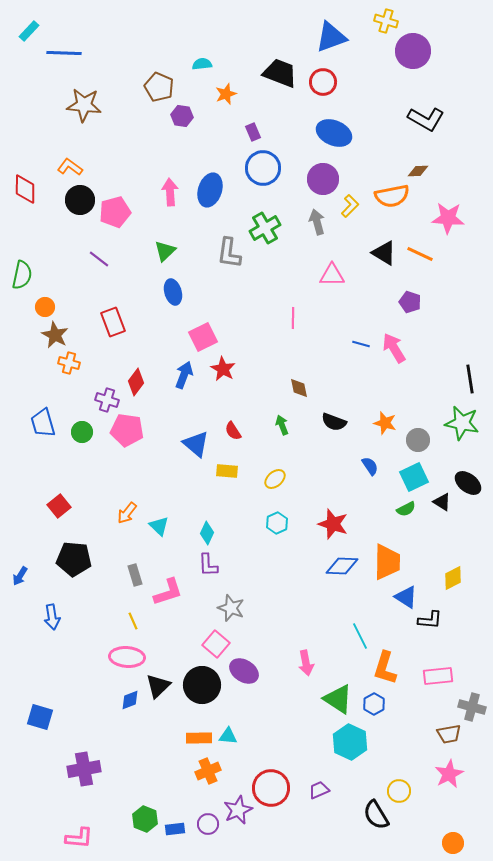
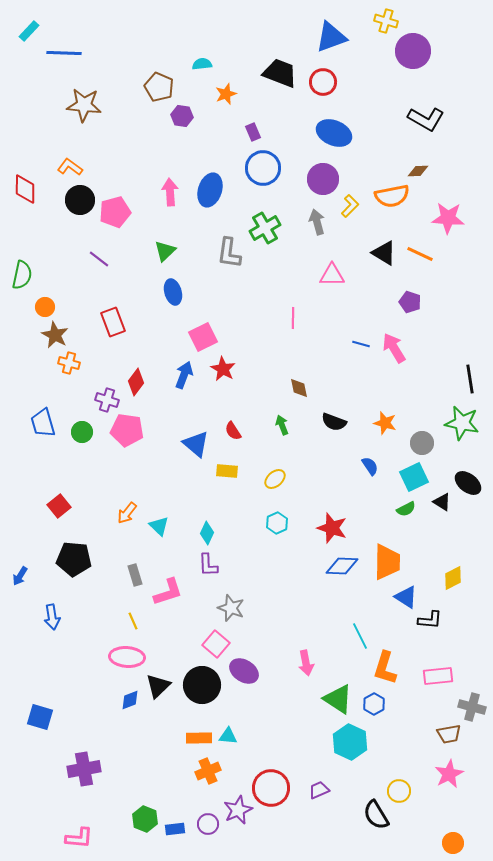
gray circle at (418, 440): moved 4 px right, 3 px down
red star at (333, 524): moved 1 px left, 4 px down
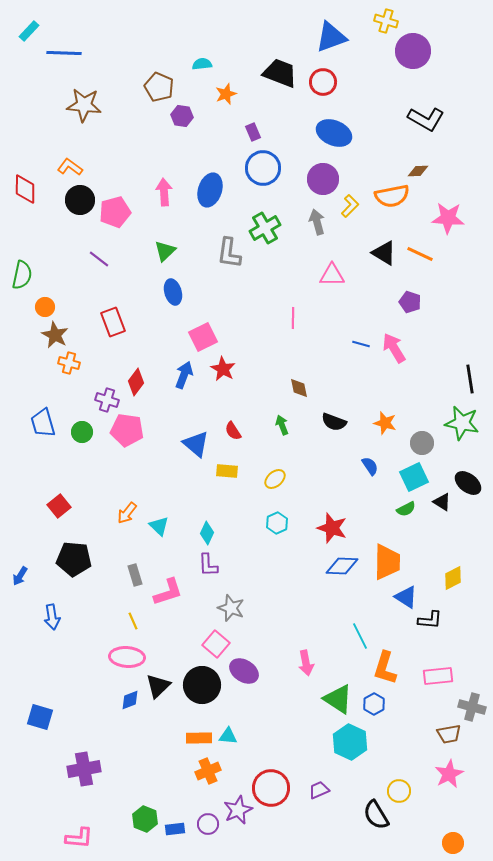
pink arrow at (170, 192): moved 6 px left
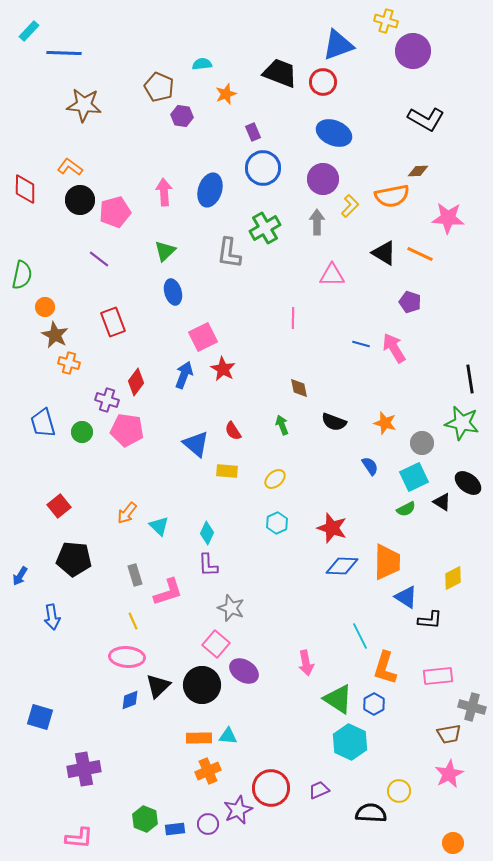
blue triangle at (331, 37): moved 7 px right, 8 px down
gray arrow at (317, 222): rotated 15 degrees clockwise
black semicircle at (376, 815): moved 5 px left, 2 px up; rotated 124 degrees clockwise
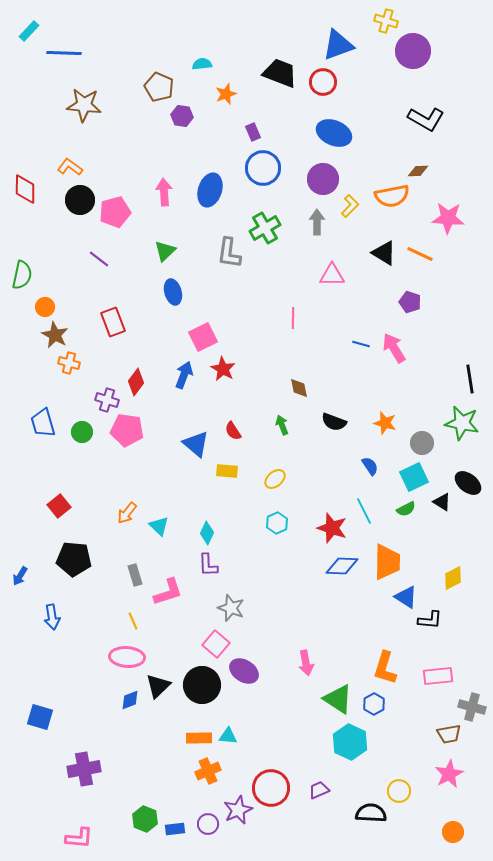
cyan line at (360, 636): moved 4 px right, 125 px up
orange circle at (453, 843): moved 11 px up
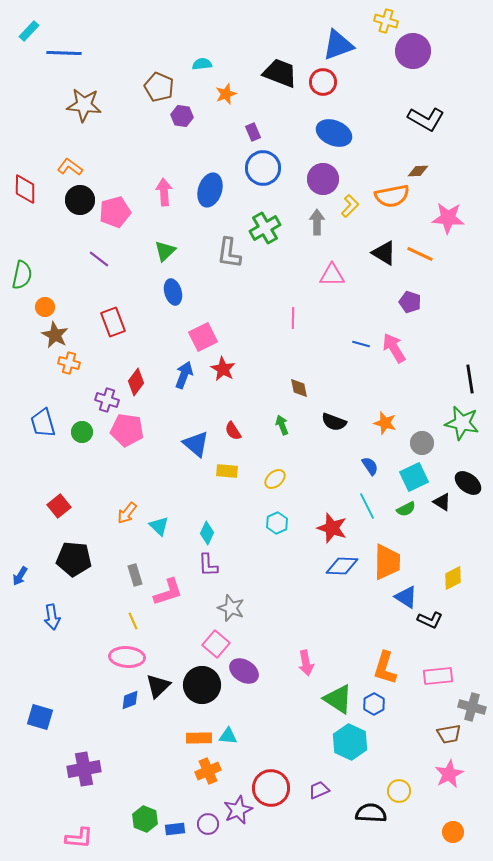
cyan line at (364, 511): moved 3 px right, 5 px up
black L-shape at (430, 620): rotated 20 degrees clockwise
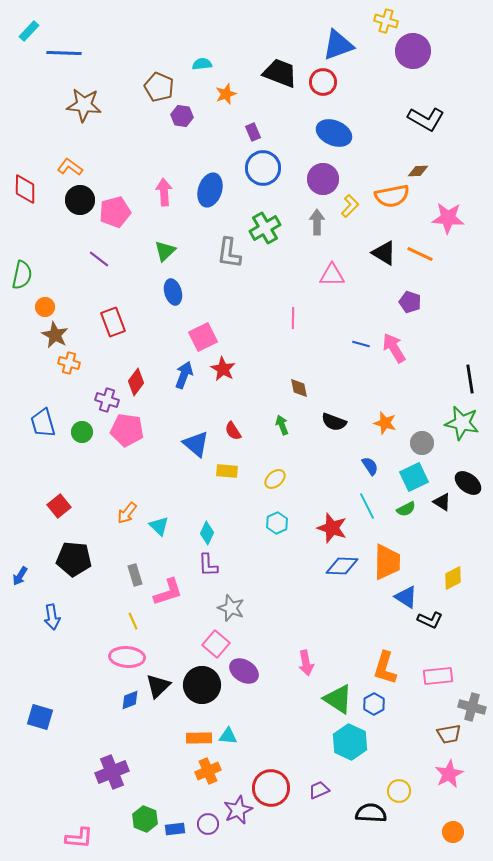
purple cross at (84, 769): moved 28 px right, 3 px down; rotated 12 degrees counterclockwise
